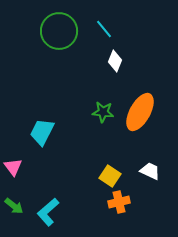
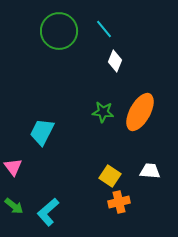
white trapezoid: rotated 20 degrees counterclockwise
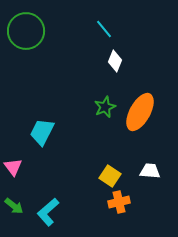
green circle: moved 33 px left
green star: moved 2 px right, 5 px up; rotated 30 degrees counterclockwise
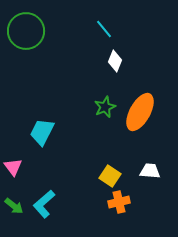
cyan L-shape: moved 4 px left, 8 px up
